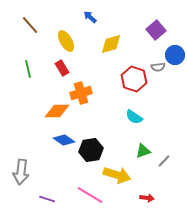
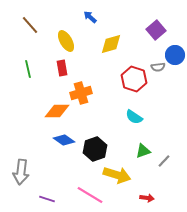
red rectangle: rotated 21 degrees clockwise
black hexagon: moved 4 px right, 1 px up; rotated 10 degrees counterclockwise
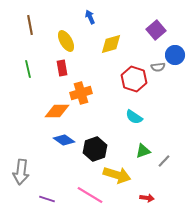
blue arrow: rotated 24 degrees clockwise
brown line: rotated 30 degrees clockwise
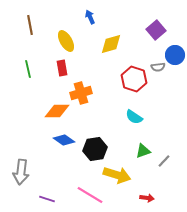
black hexagon: rotated 10 degrees clockwise
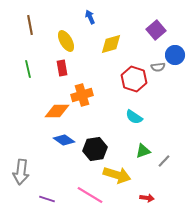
orange cross: moved 1 px right, 2 px down
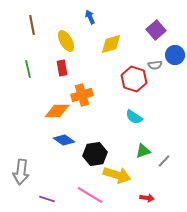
brown line: moved 2 px right
gray semicircle: moved 3 px left, 2 px up
black hexagon: moved 5 px down
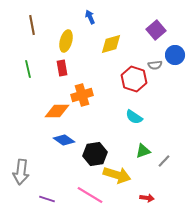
yellow ellipse: rotated 45 degrees clockwise
